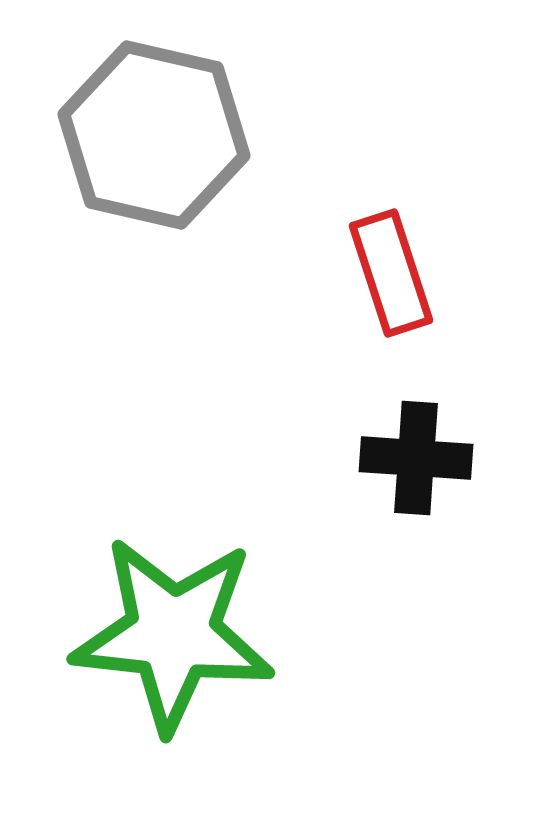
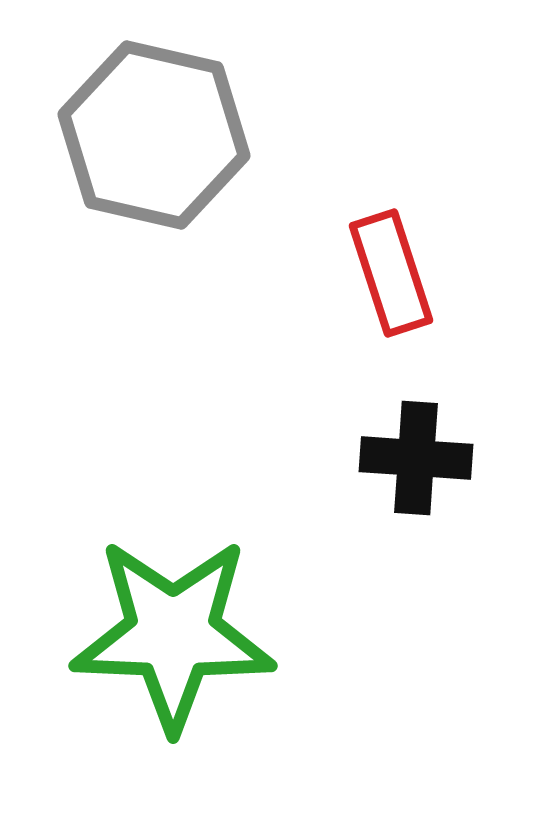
green star: rotated 4 degrees counterclockwise
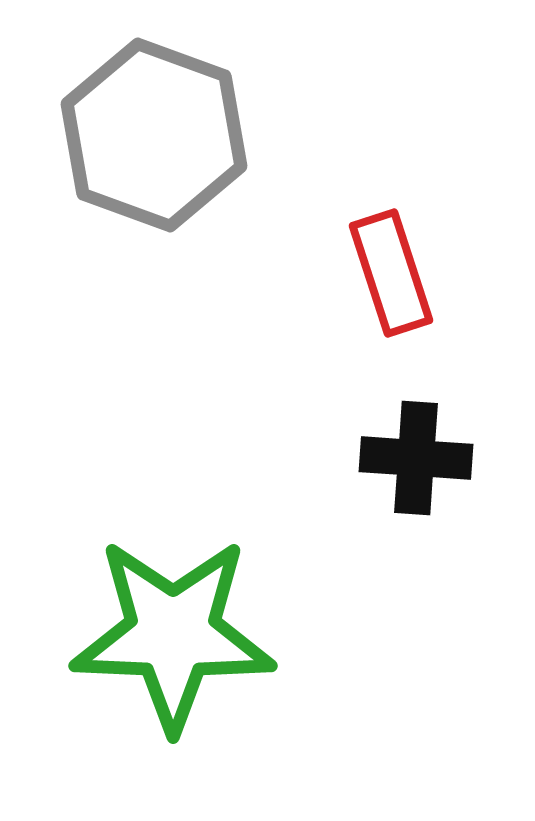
gray hexagon: rotated 7 degrees clockwise
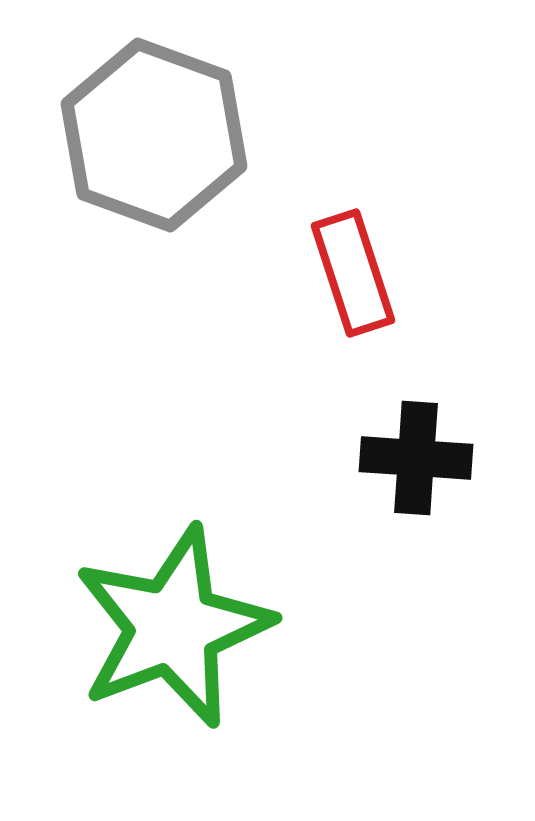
red rectangle: moved 38 px left
green star: moved 7 px up; rotated 23 degrees counterclockwise
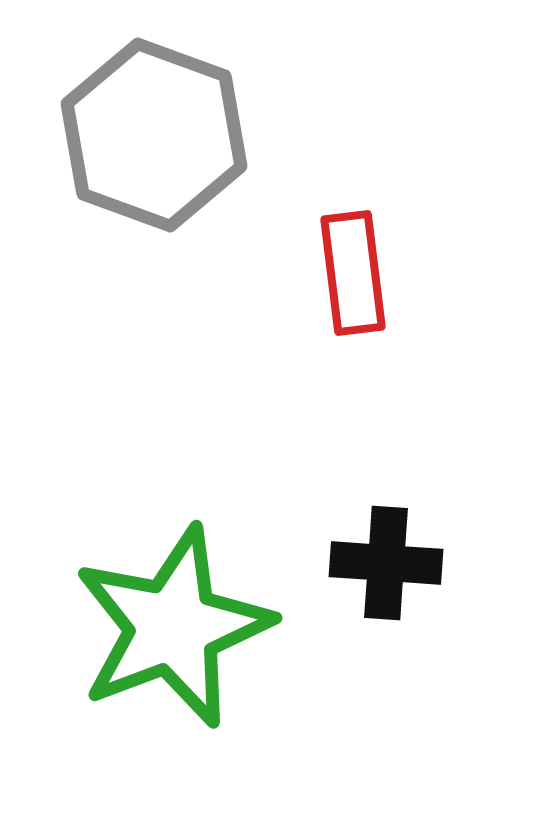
red rectangle: rotated 11 degrees clockwise
black cross: moved 30 px left, 105 px down
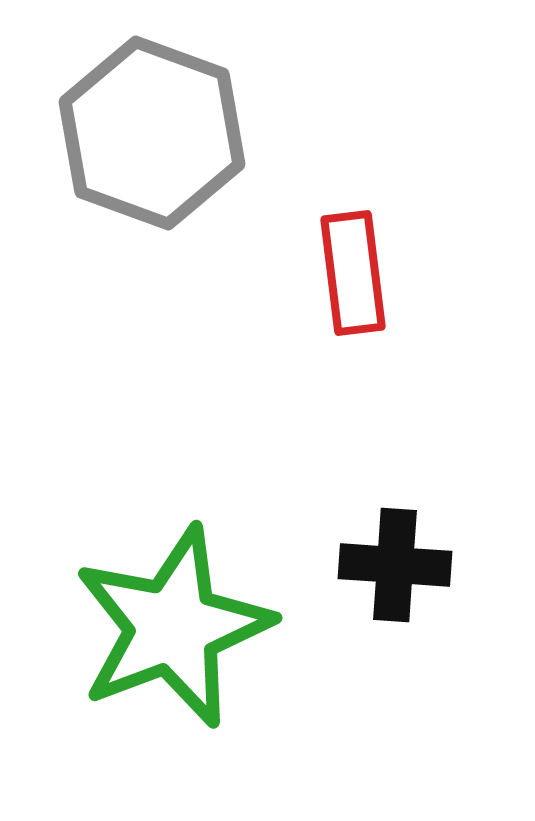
gray hexagon: moved 2 px left, 2 px up
black cross: moved 9 px right, 2 px down
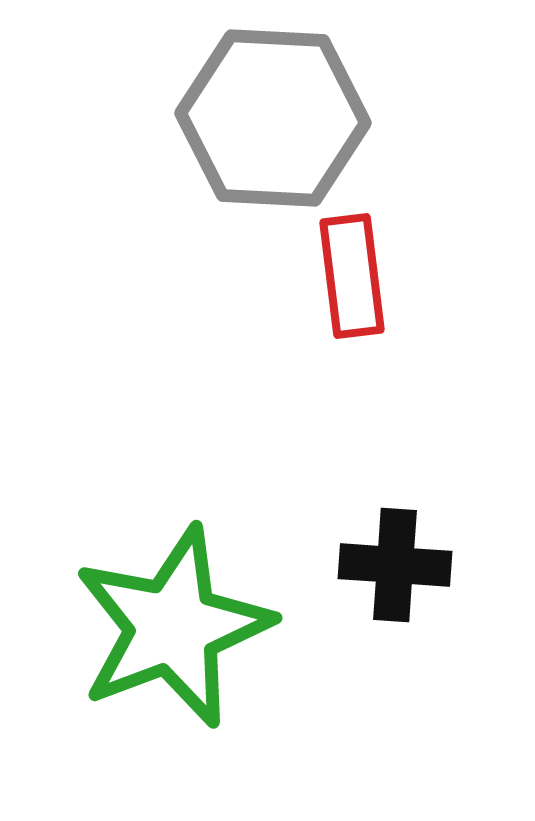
gray hexagon: moved 121 px right, 15 px up; rotated 17 degrees counterclockwise
red rectangle: moved 1 px left, 3 px down
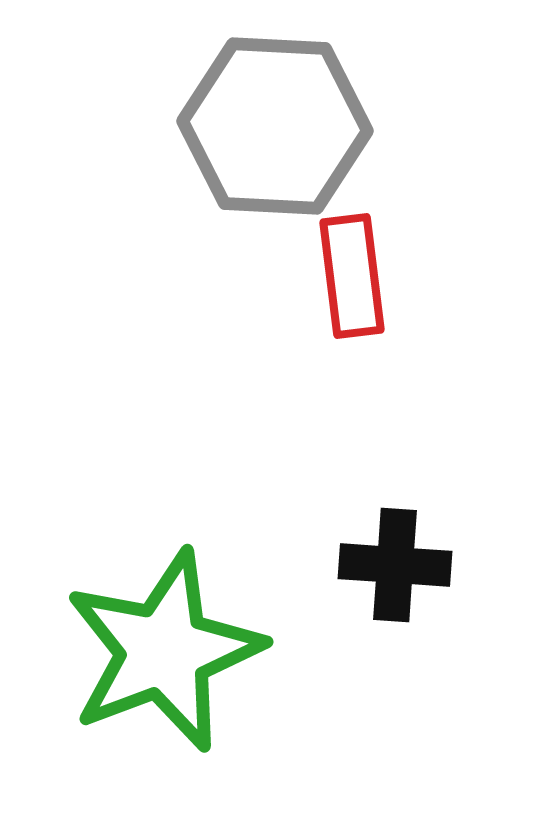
gray hexagon: moved 2 px right, 8 px down
green star: moved 9 px left, 24 px down
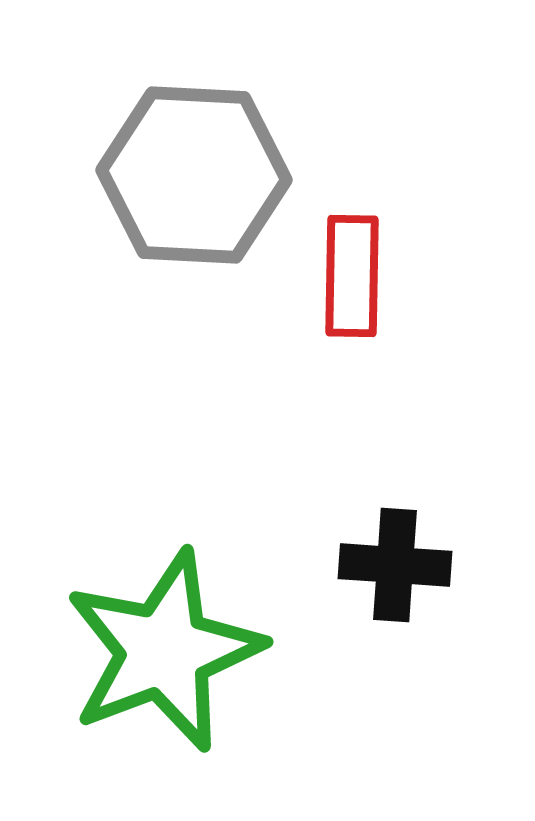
gray hexagon: moved 81 px left, 49 px down
red rectangle: rotated 8 degrees clockwise
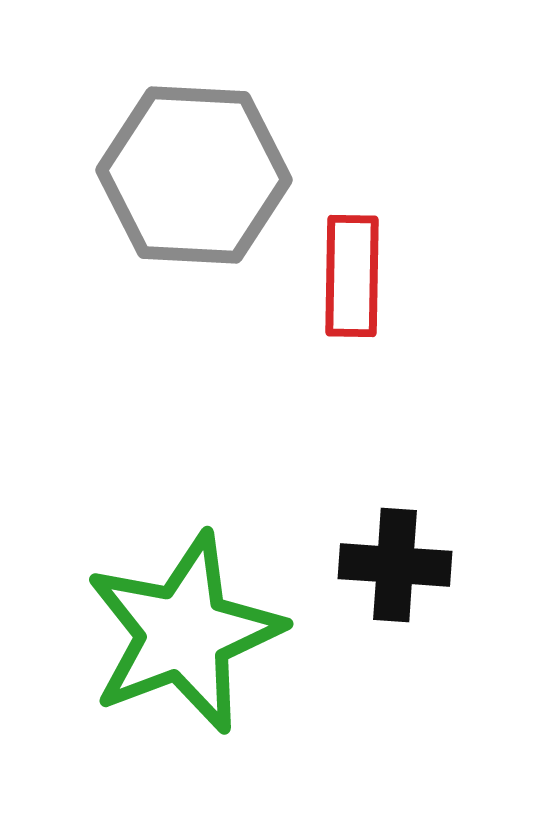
green star: moved 20 px right, 18 px up
